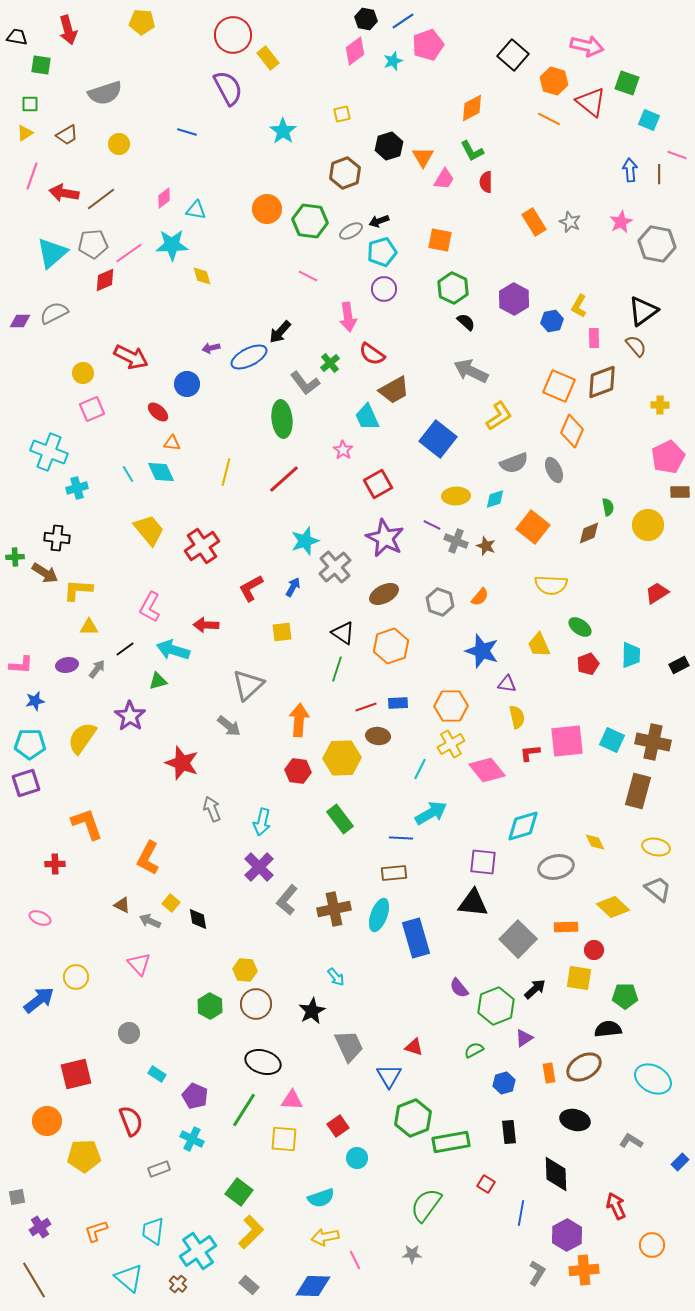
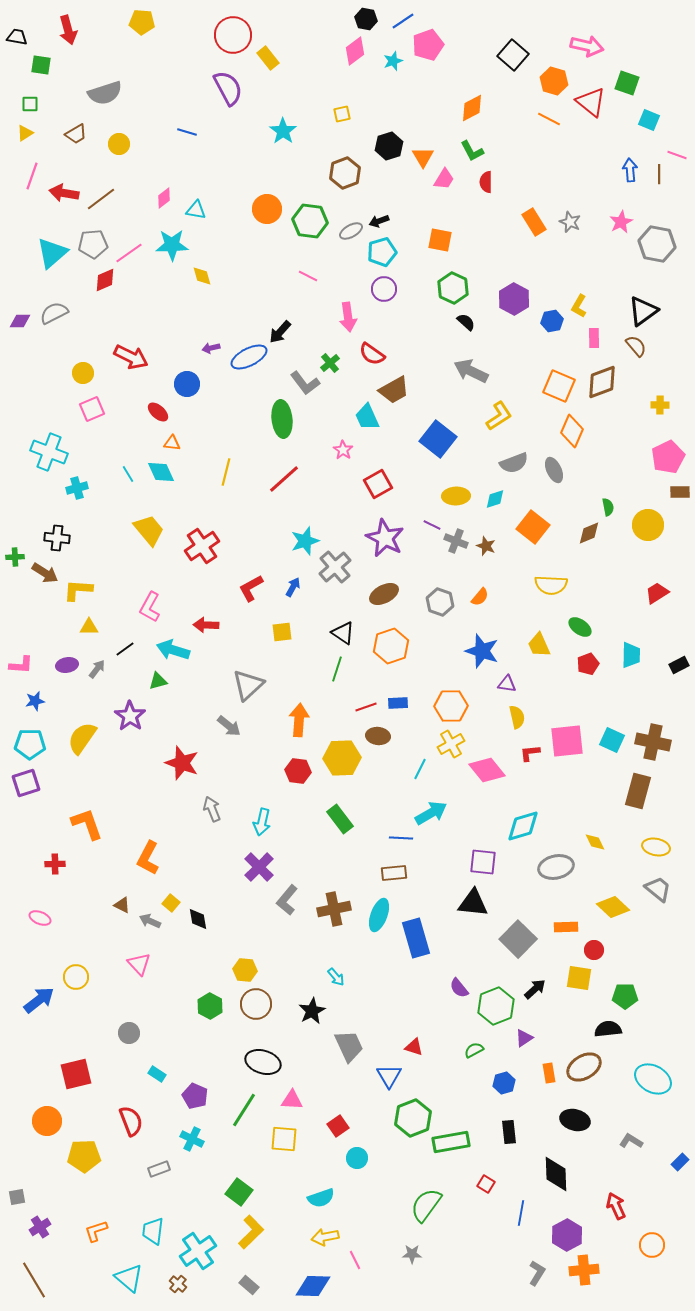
brown trapezoid at (67, 135): moved 9 px right, 1 px up
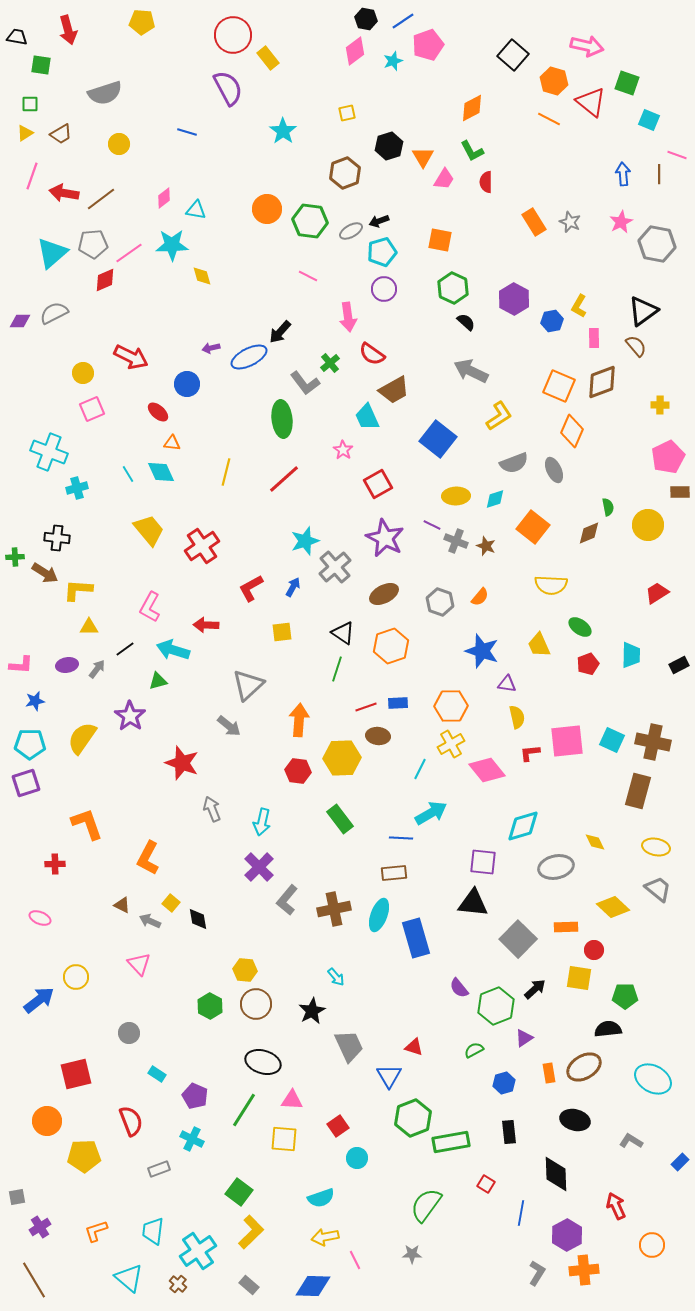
yellow square at (342, 114): moved 5 px right, 1 px up
brown trapezoid at (76, 134): moved 15 px left
blue arrow at (630, 170): moved 7 px left, 4 px down
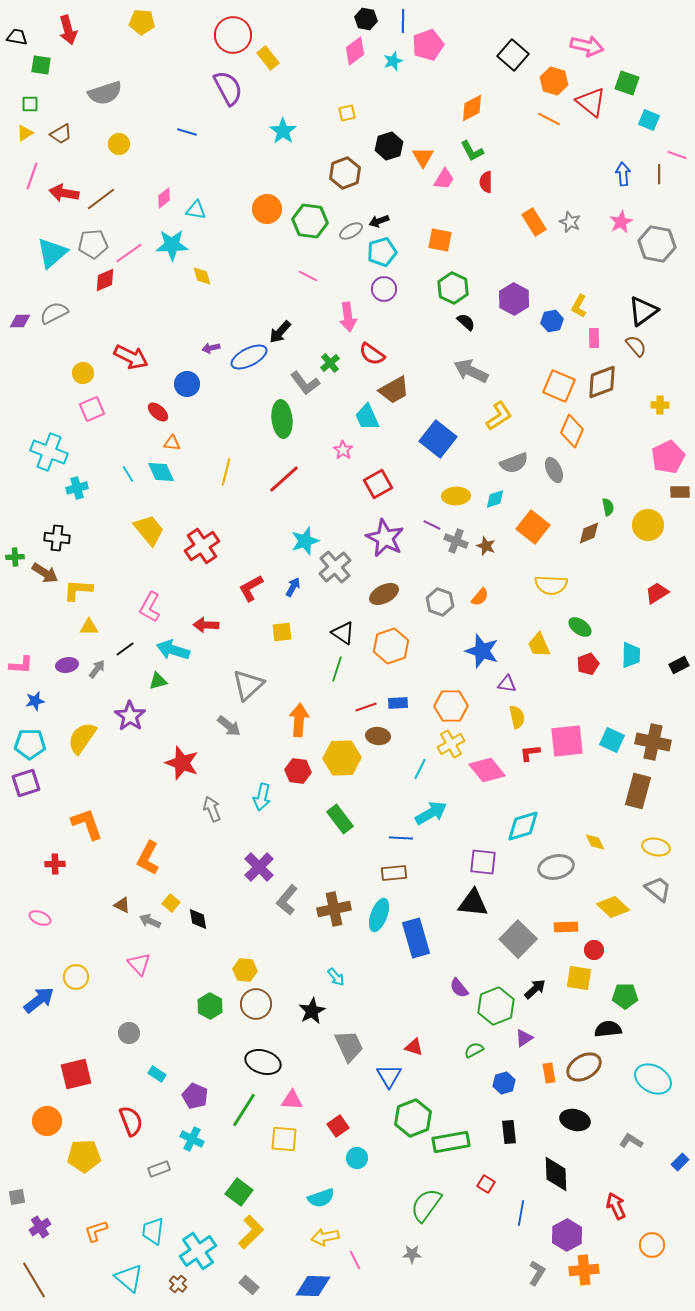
blue line at (403, 21): rotated 55 degrees counterclockwise
cyan arrow at (262, 822): moved 25 px up
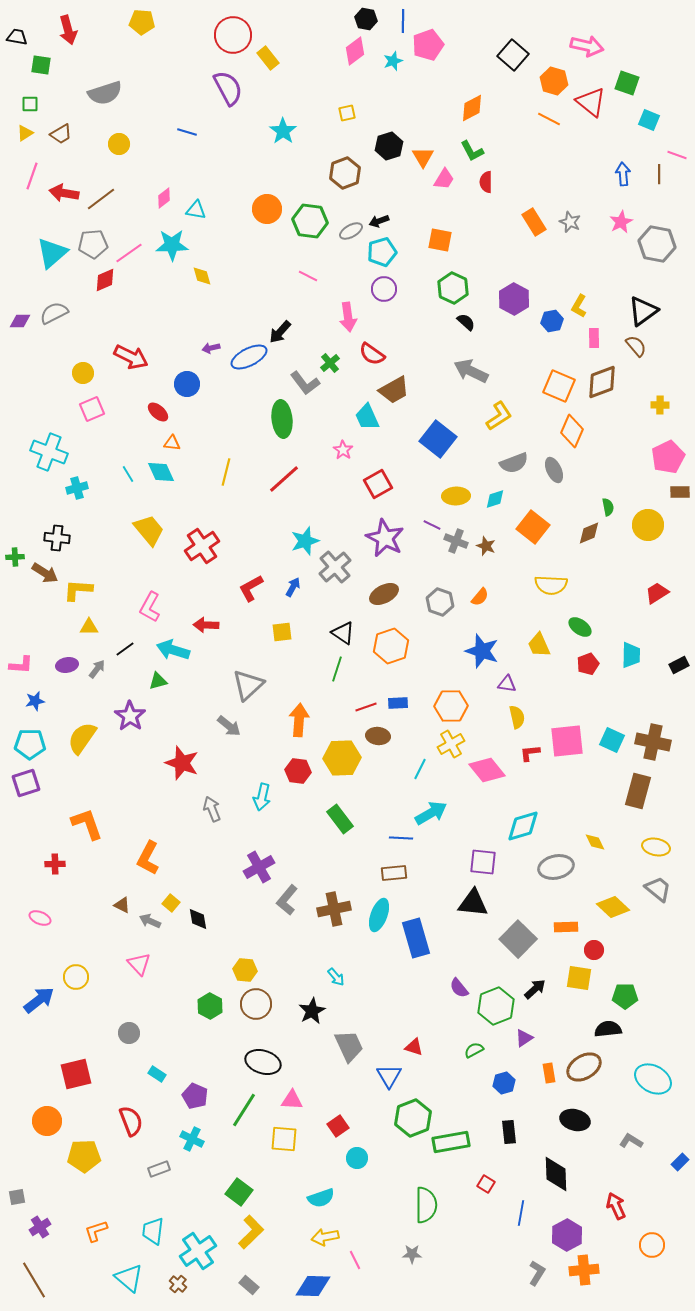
purple cross at (259, 867): rotated 16 degrees clockwise
green semicircle at (426, 1205): rotated 144 degrees clockwise
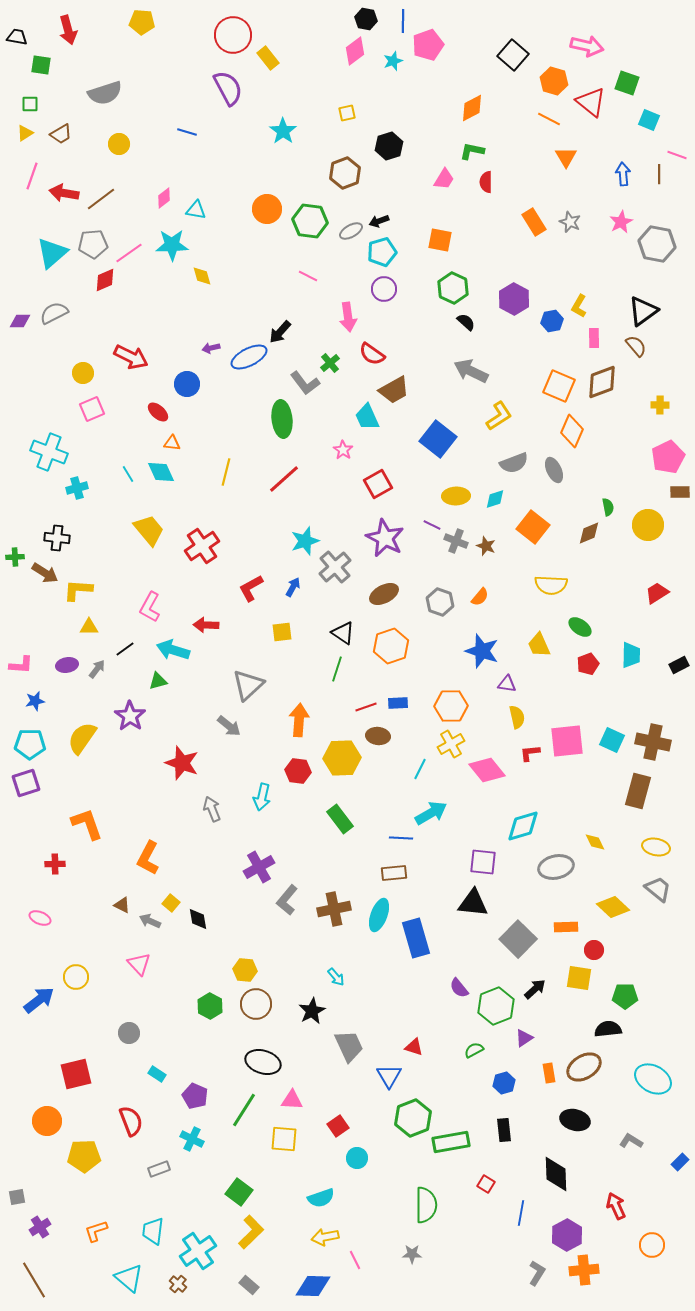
green L-shape at (472, 151): rotated 130 degrees clockwise
orange triangle at (423, 157): moved 143 px right
black rectangle at (509, 1132): moved 5 px left, 2 px up
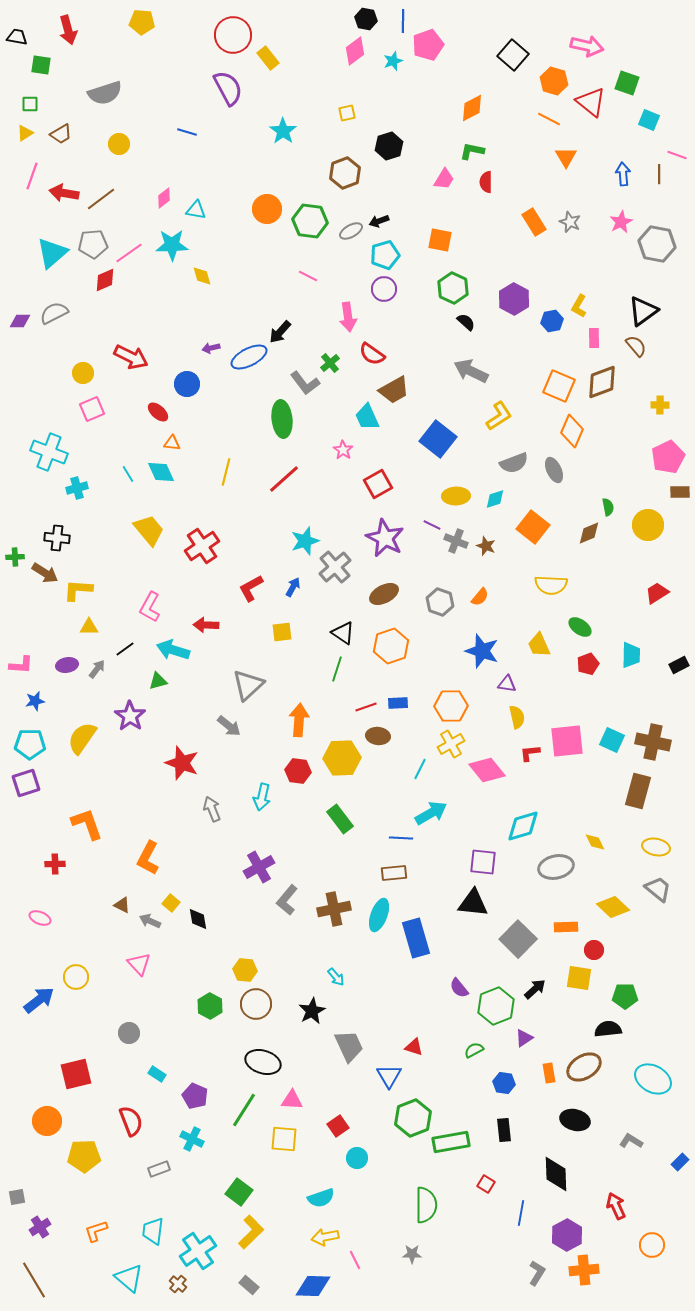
cyan pentagon at (382, 252): moved 3 px right, 3 px down
blue hexagon at (504, 1083): rotated 25 degrees clockwise
